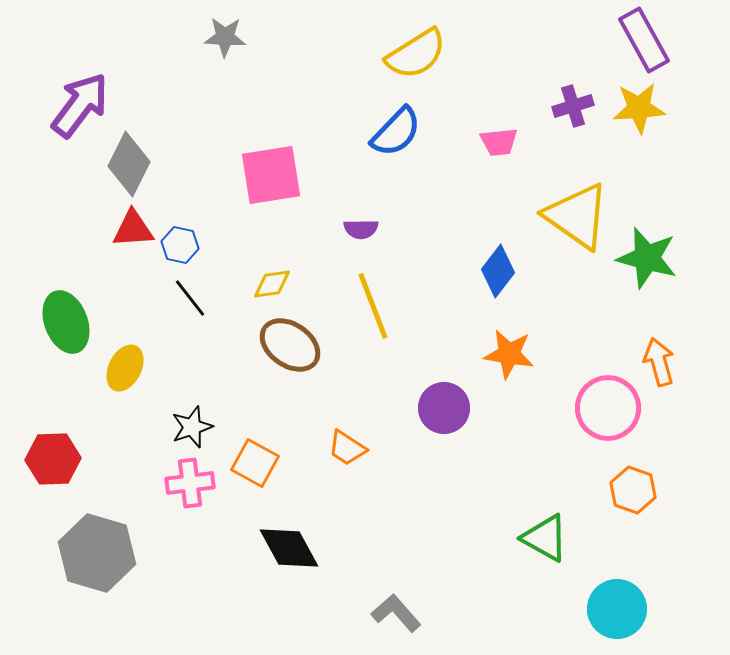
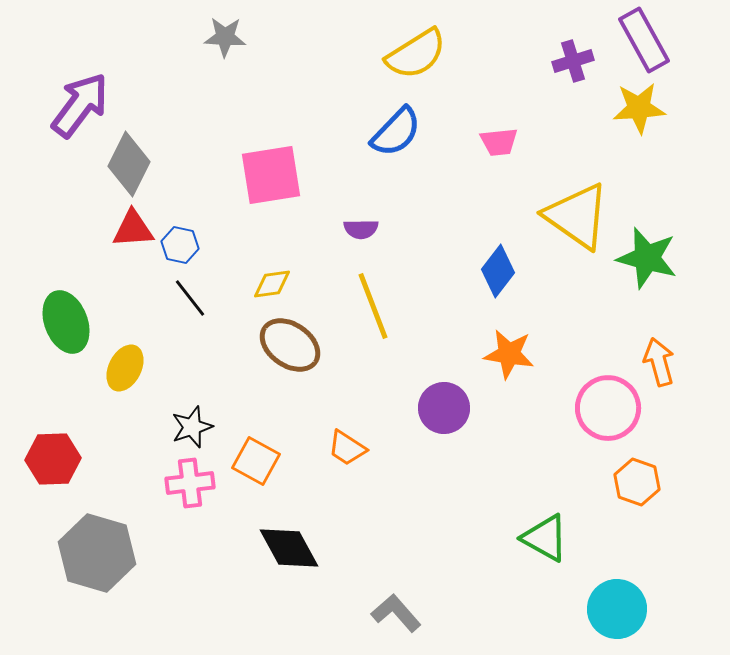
purple cross: moved 45 px up
orange square: moved 1 px right, 2 px up
orange hexagon: moved 4 px right, 8 px up
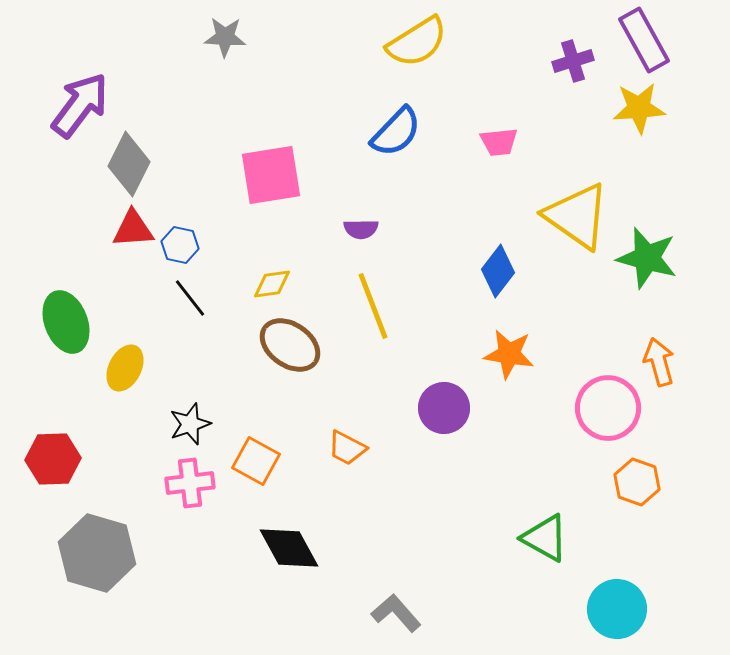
yellow semicircle: moved 1 px right, 12 px up
black star: moved 2 px left, 3 px up
orange trapezoid: rotated 6 degrees counterclockwise
